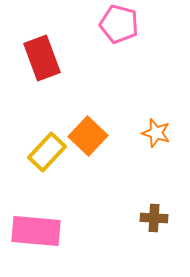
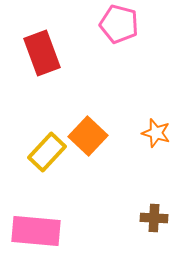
red rectangle: moved 5 px up
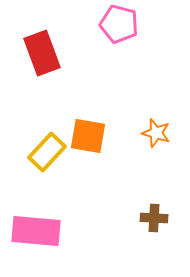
orange square: rotated 33 degrees counterclockwise
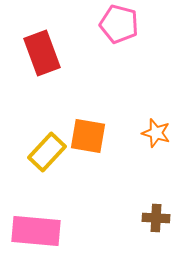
brown cross: moved 2 px right
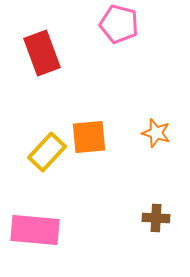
orange square: moved 1 px right, 1 px down; rotated 15 degrees counterclockwise
pink rectangle: moved 1 px left, 1 px up
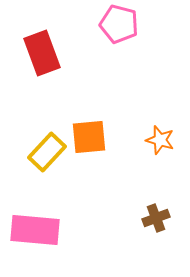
orange star: moved 4 px right, 7 px down
brown cross: rotated 24 degrees counterclockwise
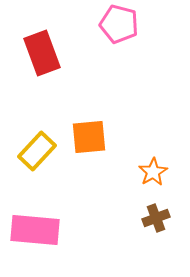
orange star: moved 7 px left, 32 px down; rotated 24 degrees clockwise
yellow rectangle: moved 10 px left, 1 px up
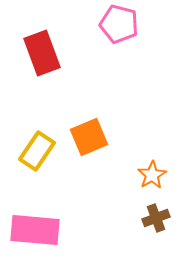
orange square: rotated 18 degrees counterclockwise
yellow rectangle: rotated 9 degrees counterclockwise
orange star: moved 1 px left, 3 px down
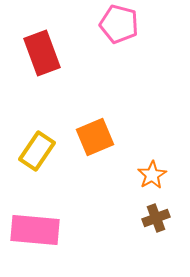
orange square: moved 6 px right
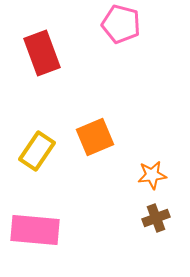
pink pentagon: moved 2 px right
orange star: rotated 24 degrees clockwise
